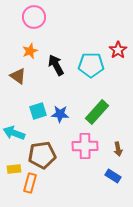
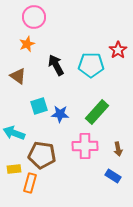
orange star: moved 3 px left, 7 px up
cyan square: moved 1 px right, 5 px up
brown pentagon: rotated 16 degrees clockwise
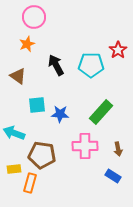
cyan square: moved 2 px left, 1 px up; rotated 12 degrees clockwise
green rectangle: moved 4 px right
